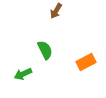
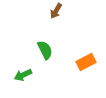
green arrow: moved 1 px down
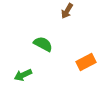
brown arrow: moved 11 px right
green semicircle: moved 2 px left, 6 px up; rotated 36 degrees counterclockwise
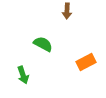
brown arrow: rotated 28 degrees counterclockwise
green arrow: rotated 84 degrees counterclockwise
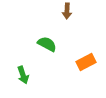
green semicircle: moved 4 px right
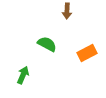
orange rectangle: moved 1 px right, 9 px up
green arrow: rotated 138 degrees counterclockwise
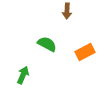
orange rectangle: moved 2 px left, 1 px up
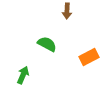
orange rectangle: moved 4 px right, 5 px down
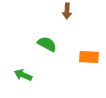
orange rectangle: rotated 30 degrees clockwise
green arrow: rotated 90 degrees counterclockwise
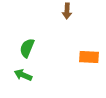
green semicircle: moved 20 px left, 4 px down; rotated 96 degrees counterclockwise
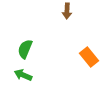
green semicircle: moved 2 px left, 1 px down
orange rectangle: rotated 48 degrees clockwise
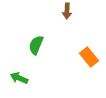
green semicircle: moved 11 px right, 4 px up
green arrow: moved 4 px left, 3 px down
